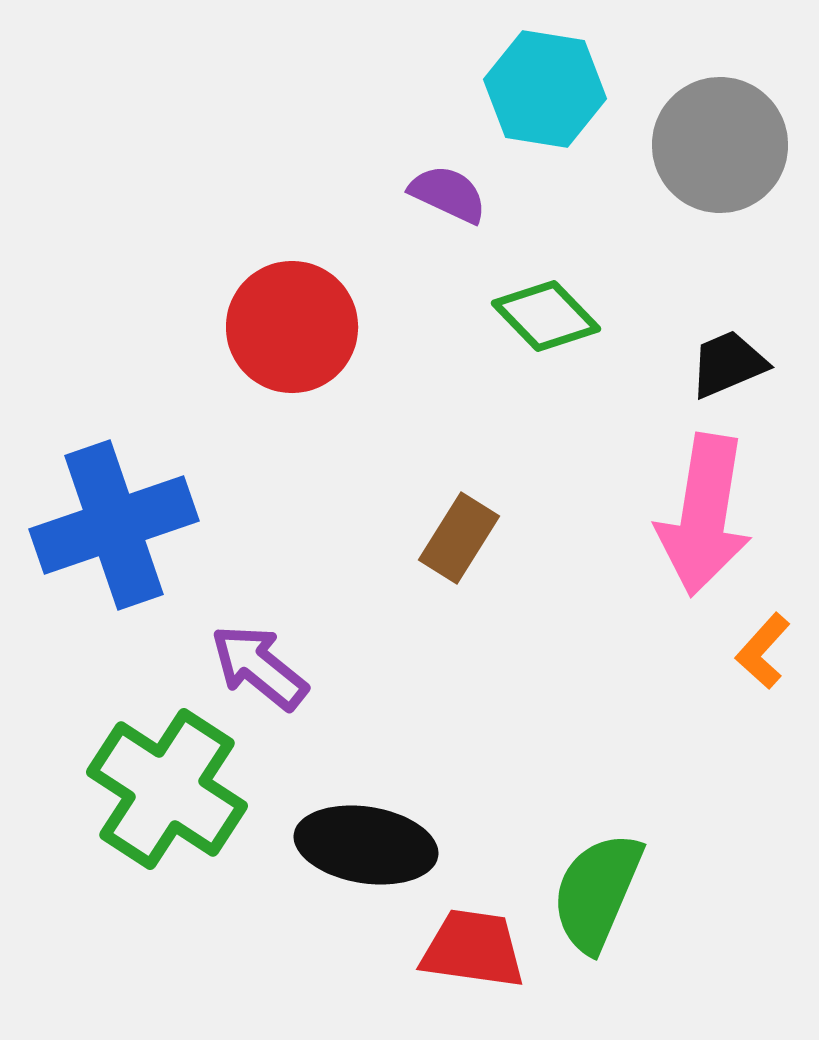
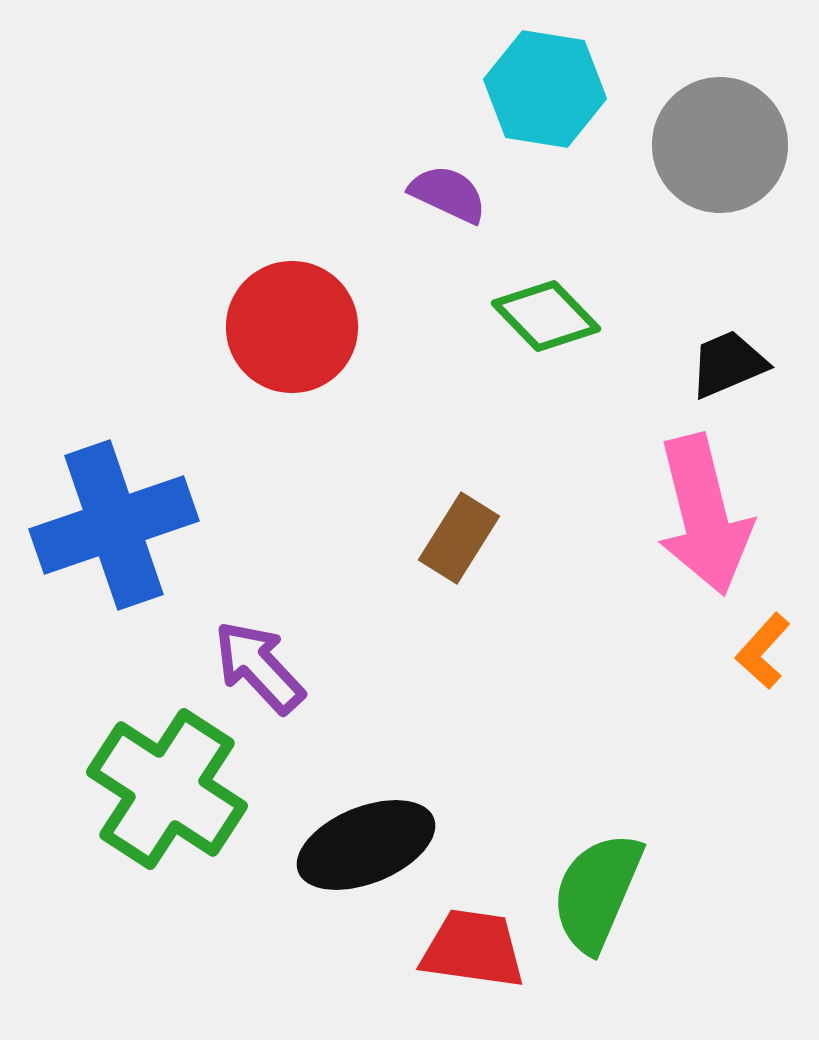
pink arrow: rotated 23 degrees counterclockwise
purple arrow: rotated 8 degrees clockwise
black ellipse: rotated 31 degrees counterclockwise
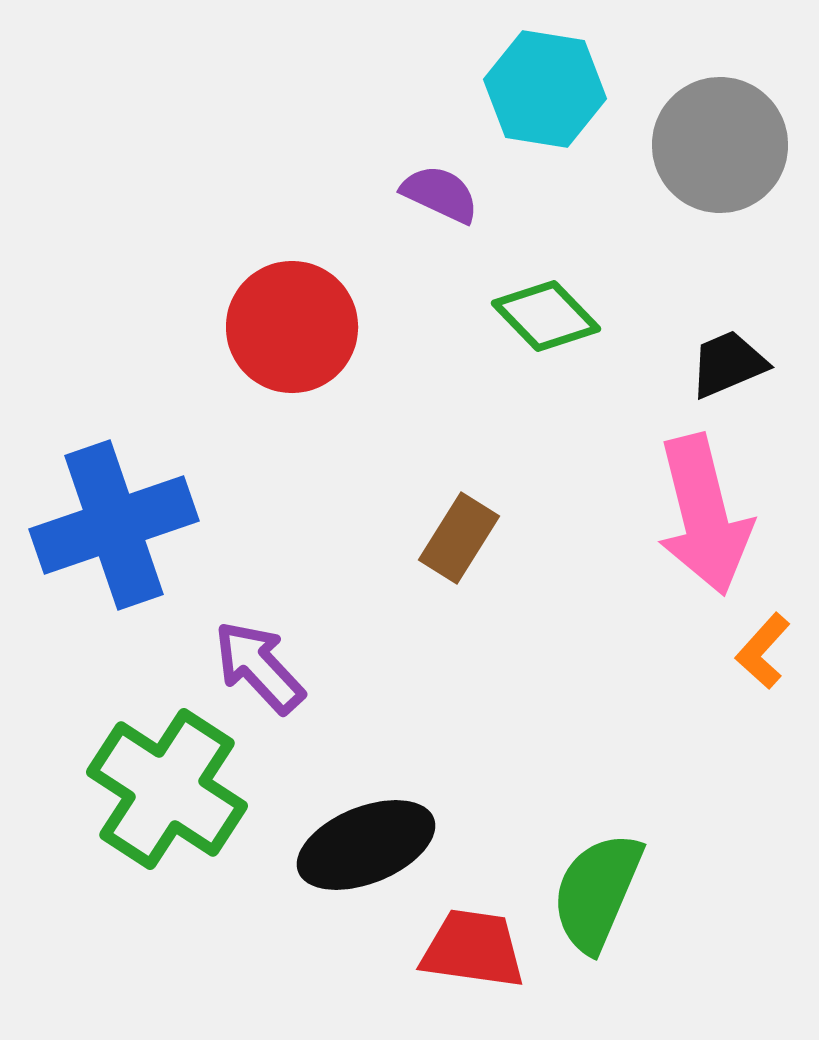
purple semicircle: moved 8 px left
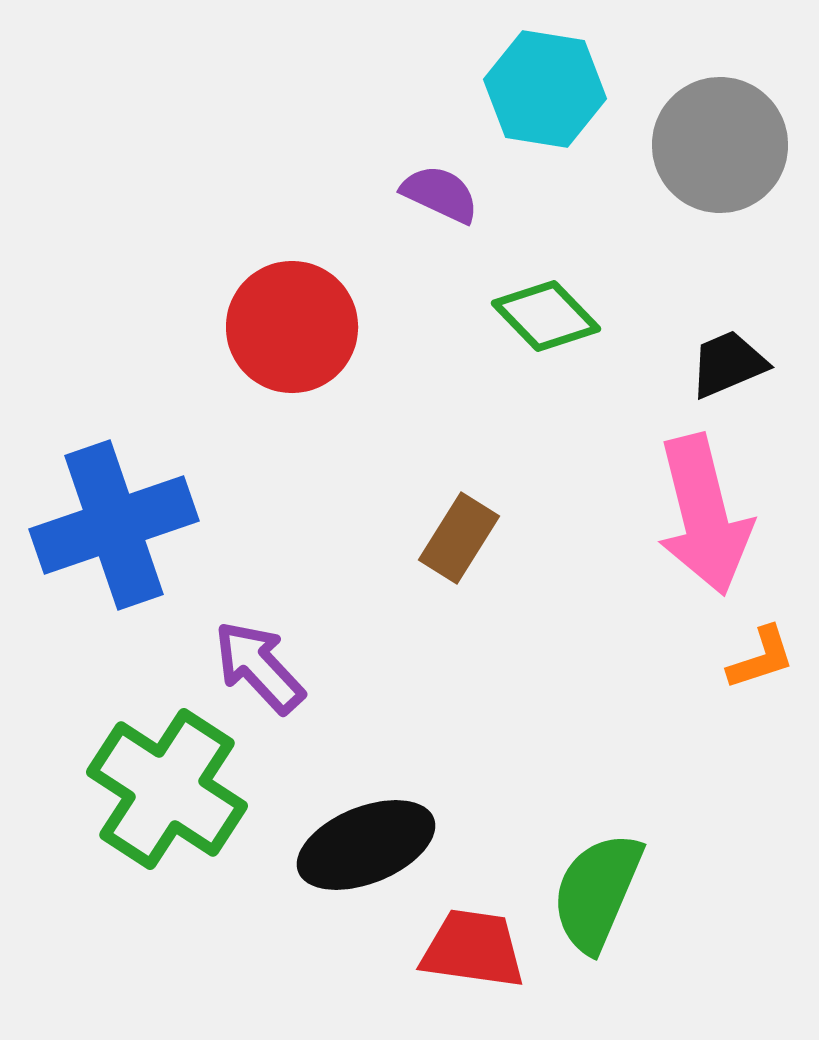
orange L-shape: moved 2 px left, 7 px down; rotated 150 degrees counterclockwise
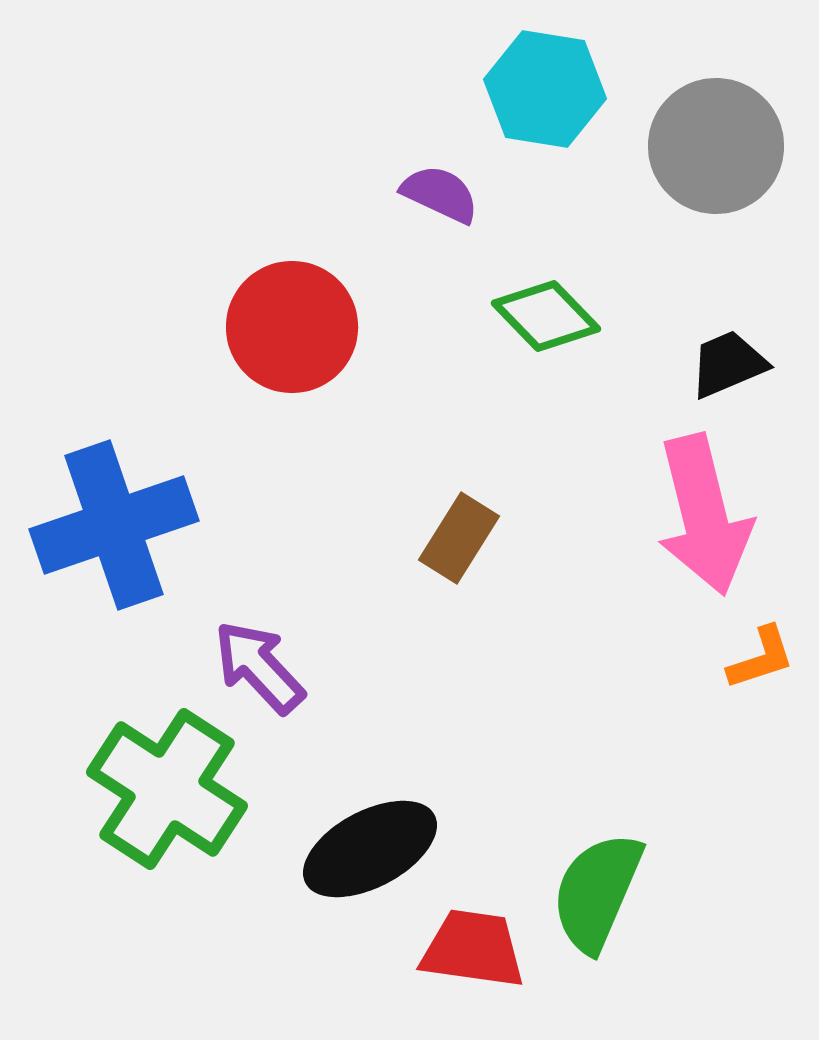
gray circle: moved 4 px left, 1 px down
black ellipse: moved 4 px right, 4 px down; rotated 6 degrees counterclockwise
